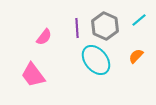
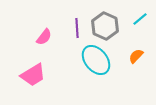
cyan line: moved 1 px right, 1 px up
pink trapezoid: rotated 84 degrees counterclockwise
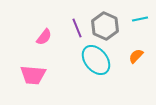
cyan line: rotated 28 degrees clockwise
purple line: rotated 18 degrees counterclockwise
pink trapezoid: rotated 36 degrees clockwise
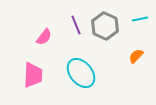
purple line: moved 1 px left, 3 px up
cyan ellipse: moved 15 px left, 13 px down
pink trapezoid: rotated 92 degrees counterclockwise
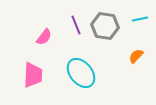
gray hexagon: rotated 16 degrees counterclockwise
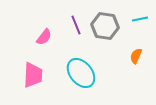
orange semicircle: rotated 21 degrees counterclockwise
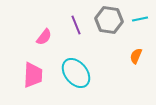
gray hexagon: moved 4 px right, 6 px up
cyan ellipse: moved 5 px left
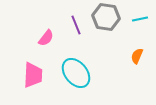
gray hexagon: moved 3 px left, 3 px up
pink semicircle: moved 2 px right, 1 px down
orange semicircle: moved 1 px right
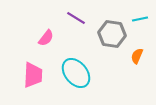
gray hexagon: moved 6 px right, 17 px down
purple line: moved 7 px up; rotated 36 degrees counterclockwise
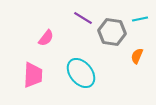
purple line: moved 7 px right
gray hexagon: moved 2 px up
cyan ellipse: moved 5 px right
